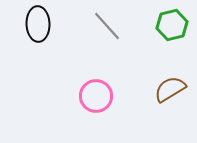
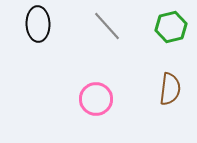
green hexagon: moved 1 px left, 2 px down
brown semicircle: rotated 128 degrees clockwise
pink circle: moved 3 px down
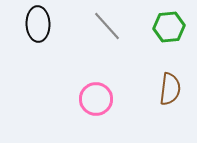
green hexagon: moved 2 px left; rotated 8 degrees clockwise
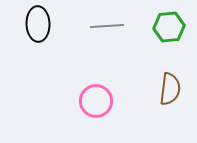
gray line: rotated 52 degrees counterclockwise
pink circle: moved 2 px down
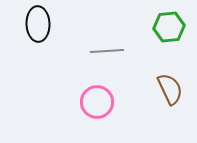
gray line: moved 25 px down
brown semicircle: rotated 32 degrees counterclockwise
pink circle: moved 1 px right, 1 px down
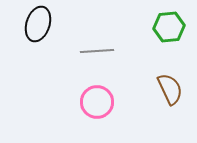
black ellipse: rotated 20 degrees clockwise
gray line: moved 10 px left
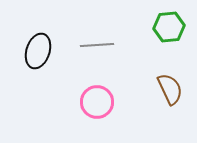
black ellipse: moved 27 px down
gray line: moved 6 px up
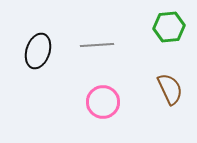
pink circle: moved 6 px right
